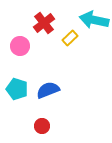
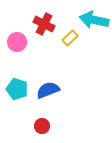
red cross: moved 1 px down; rotated 25 degrees counterclockwise
pink circle: moved 3 px left, 4 px up
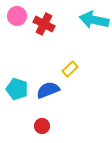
yellow rectangle: moved 31 px down
pink circle: moved 26 px up
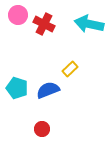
pink circle: moved 1 px right, 1 px up
cyan arrow: moved 5 px left, 4 px down
cyan pentagon: moved 1 px up
red circle: moved 3 px down
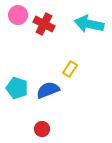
yellow rectangle: rotated 14 degrees counterclockwise
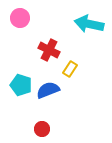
pink circle: moved 2 px right, 3 px down
red cross: moved 5 px right, 26 px down
cyan pentagon: moved 4 px right, 3 px up
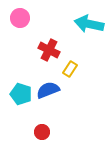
cyan pentagon: moved 9 px down
red circle: moved 3 px down
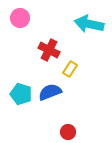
blue semicircle: moved 2 px right, 2 px down
red circle: moved 26 px right
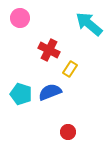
cyan arrow: rotated 28 degrees clockwise
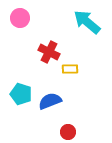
cyan arrow: moved 2 px left, 2 px up
red cross: moved 2 px down
yellow rectangle: rotated 56 degrees clockwise
blue semicircle: moved 9 px down
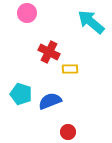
pink circle: moved 7 px right, 5 px up
cyan arrow: moved 4 px right
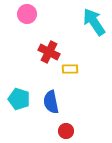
pink circle: moved 1 px down
cyan arrow: moved 3 px right; rotated 16 degrees clockwise
cyan pentagon: moved 2 px left, 5 px down
blue semicircle: moved 1 px right, 1 px down; rotated 80 degrees counterclockwise
red circle: moved 2 px left, 1 px up
